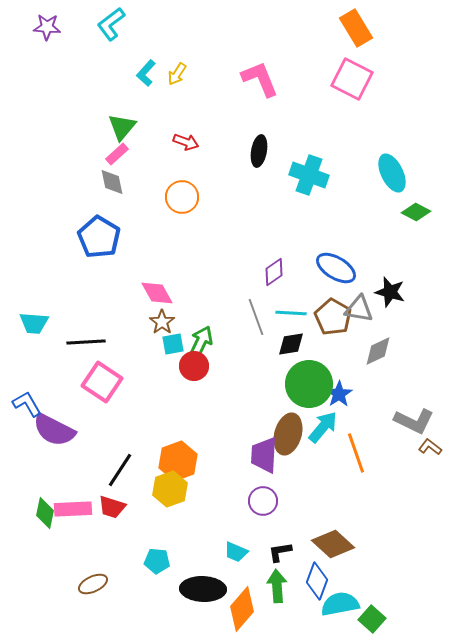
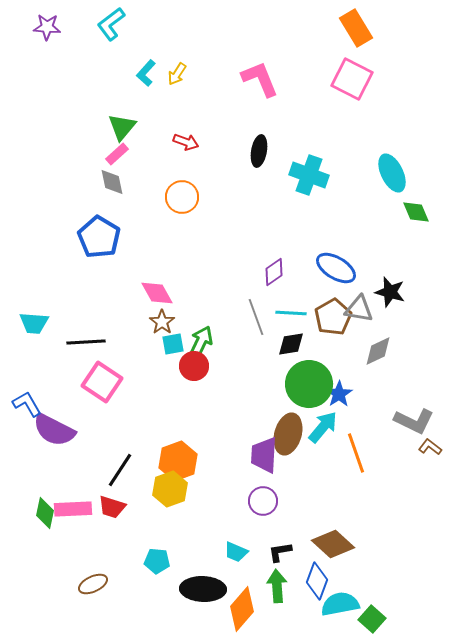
green diamond at (416, 212): rotated 40 degrees clockwise
brown pentagon at (333, 317): rotated 12 degrees clockwise
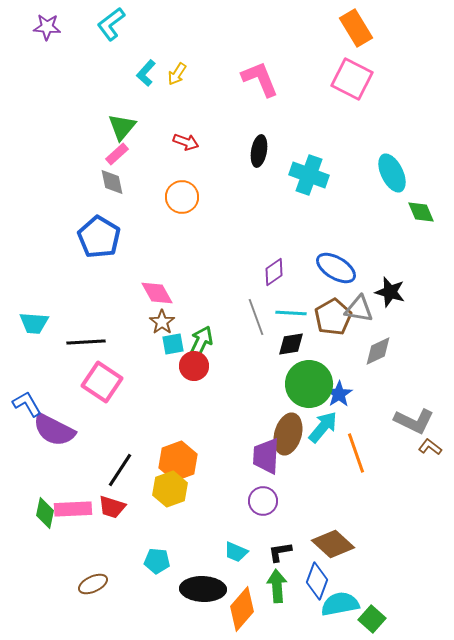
green diamond at (416, 212): moved 5 px right
purple trapezoid at (264, 455): moved 2 px right, 1 px down
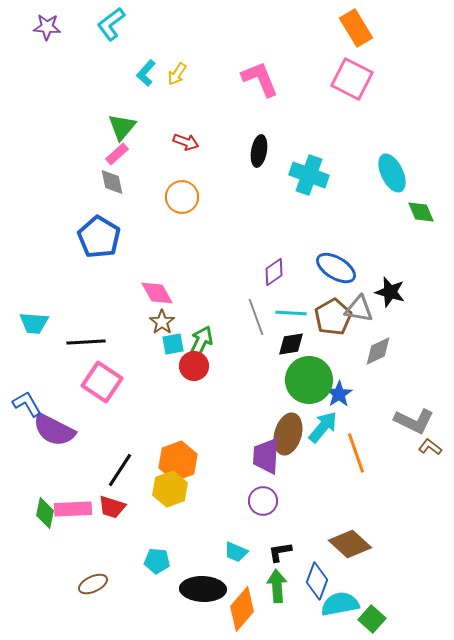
green circle at (309, 384): moved 4 px up
brown diamond at (333, 544): moved 17 px right
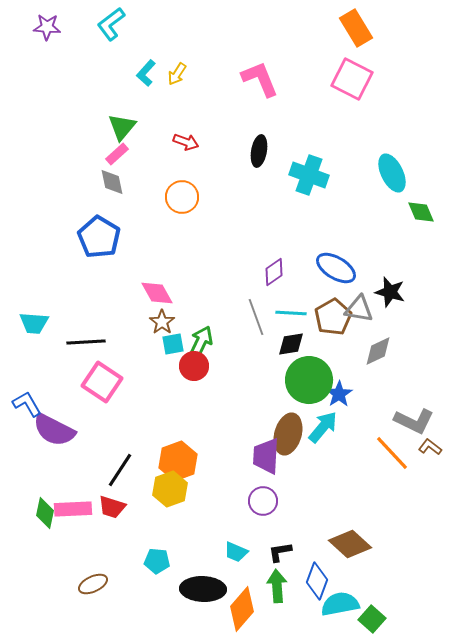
orange line at (356, 453): moved 36 px right; rotated 24 degrees counterclockwise
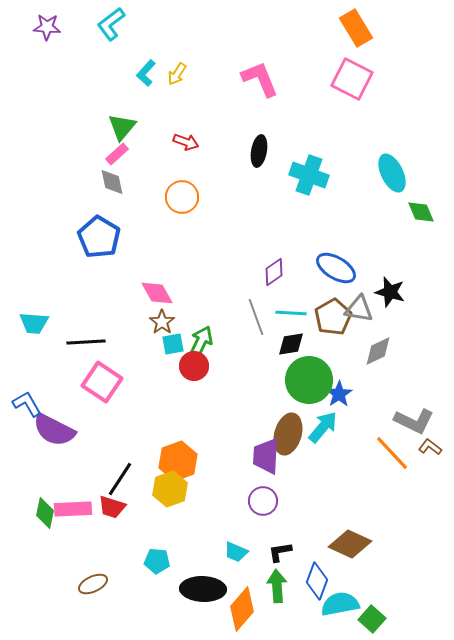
black line at (120, 470): moved 9 px down
brown diamond at (350, 544): rotated 18 degrees counterclockwise
